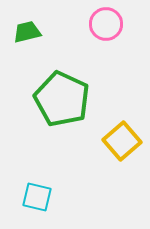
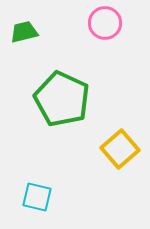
pink circle: moved 1 px left, 1 px up
green trapezoid: moved 3 px left
yellow square: moved 2 px left, 8 px down
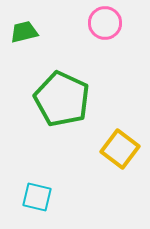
yellow square: rotated 12 degrees counterclockwise
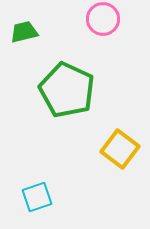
pink circle: moved 2 px left, 4 px up
green pentagon: moved 5 px right, 9 px up
cyan square: rotated 32 degrees counterclockwise
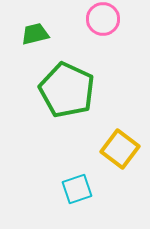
green trapezoid: moved 11 px right, 2 px down
cyan square: moved 40 px right, 8 px up
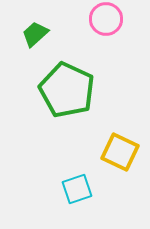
pink circle: moved 3 px right
green trapezoid: rotated 28 degrees counterclockwise
yellow square: moved 3 px down; rotated 12 degrees counterclockwise
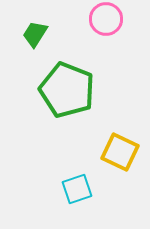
green trapezoid: rotated 16 degrees counterclockwise
green pentagon: rotated 4 degrees counterclockwise
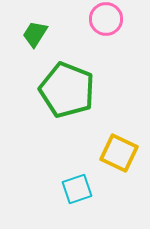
yellow square: moved 1 px left, 1 px down
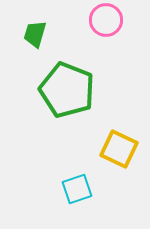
pink circle: moved 1 px down
green trapezoid: rotated 16 degrees counterclockwise
yellow square: moved 4 px up
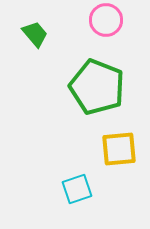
green trapezoid: rotated 124 degrees clockwise
green pentagon: moved 30 px right, 3 px up
yellow square: rotated 30 degrees counterclockwise
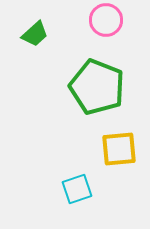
green trapezoid: rotated 88 degrees clockwise
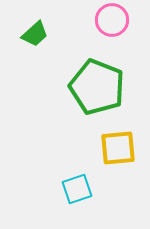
pink circle: moved 6 px right
yellow square: moved 1 px left, 1 px up
